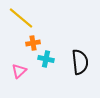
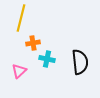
yellow line: rotated 64 degrees clockwise
cyan cross: moved 1 px right
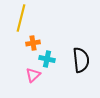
black semicircle: moved 1 px right, 2 px up
pink triangle: moved 14 px right, 4 px down
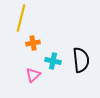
cyan cross: moved 6 px right, 2 px down
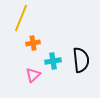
yellow line: rotated 8 degrees clockwise
cyan cross: rotated 21 degrees counterclockwise
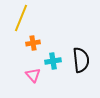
pink triangle: rotated 28 degrees counterclockwise
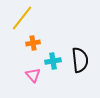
yellow line: moved 1 px right; rotated 16 degrees clockwise
black semicircle: moved 1 px left
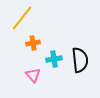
cyan cross: moved 1 px right, 2 px up
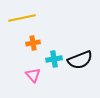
yellow line: rotated 40 degrees clockwise
black semicircle: rotated 75 degrees clockwise
